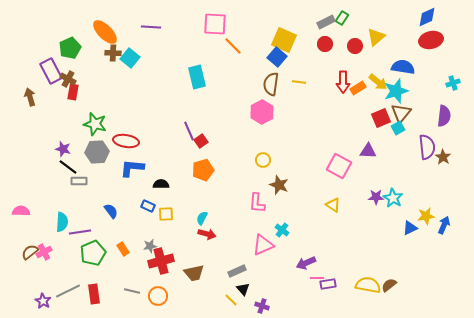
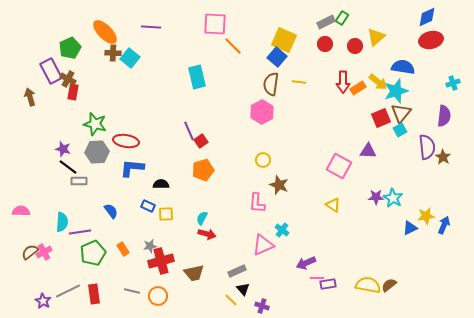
cyan square at (398, 128): moved 2 px right, 2 px down
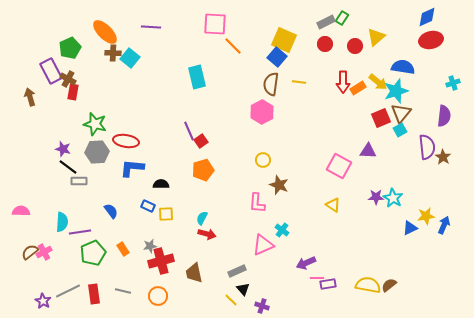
brown trapezoid at (194, 273): rotated 90 degrees clockwise
gray line at (132, 291): moved 9 px left
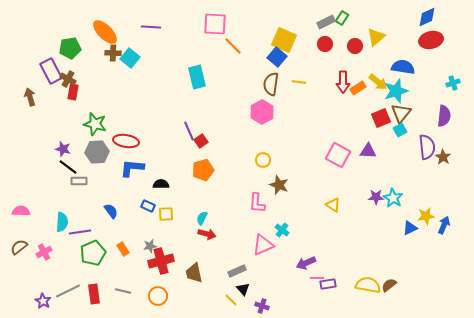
green pentagon at (70, 48): rotated 15 degrees clockwise
pink square at (339, 166): moved 1 px left, 11 px up
brown semicircle at (30, 252): moved 11 px left, 5 px up
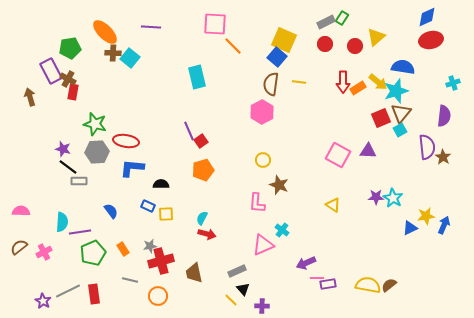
gray line at (123, 291): moved 7 px right, 11 px up
purple cross at (262, 306): rotated 16 degrees counterclockwise
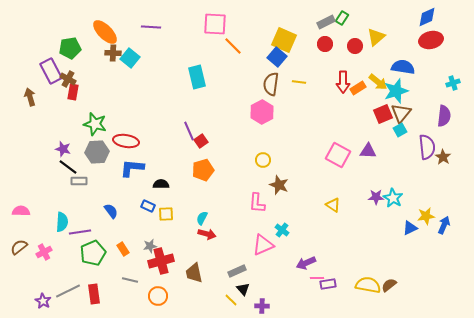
red square at (381, 118): moved 2 px right, 4 px up
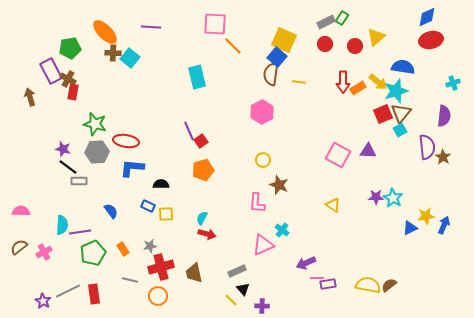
brown semicircle at (271, 84): moved 10 px up
cyan semicircle at (62, 222): moved 3 px down
red cross at (161, 261): moved 6 px down
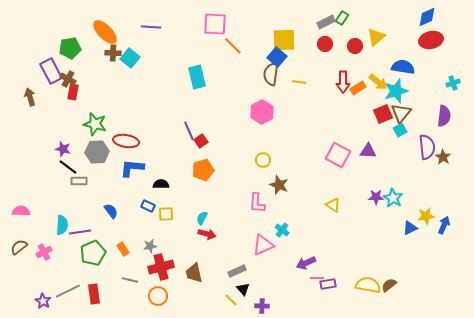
yellow square at (284, 40): rotated 25 degrees counterclockwise
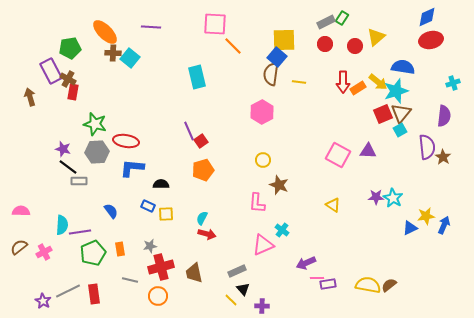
orange rectangle at (123, 249): moved 3 px left; rotated 24 degrees clockwise
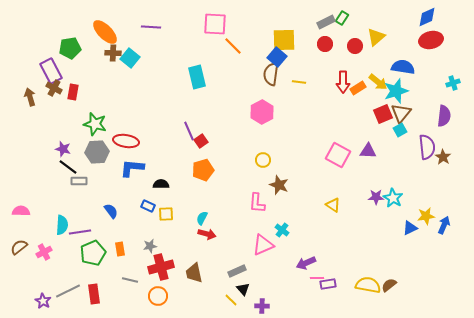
brown cross at (68, 79): moved 14 px left, 9 px down
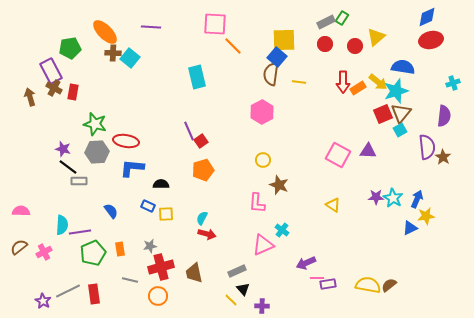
blue arrow at (444, 225): moved 27 px left, 26 px up
